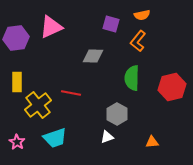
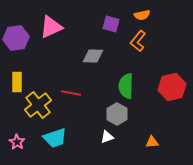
green semicircle: moved 6 px left, 8 px down
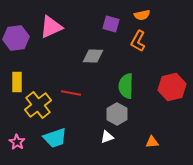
orange L-shape: rotated 10 degrees counterclockwise
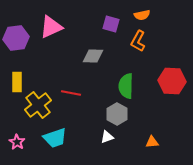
red hexagon: moved 6 px up; rotated 16 degrees clockwise
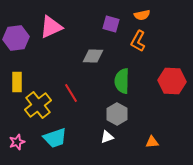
green semicircle: moved 4 px left, 5 px up
red line: rotated 48 degrees clockwise
pink star: rotated 21 degrees clockwise
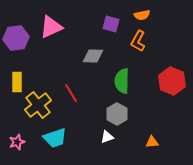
red hexagon: rotated 20 degrees clockwise
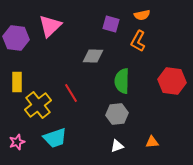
pink triangle: moved 1 px left, 1 px up; rotated 20 degrees counterclockwise
purple hexagon: rotated 15 degrees clockwise
red hexagon: rotated 16 degrees counterclockwise
gray hexagon: rotated 25 degrees clockwise
white triangle: moved 10 px right, 9 px down
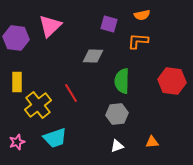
purple square: moved 2 px left
orange L-shape: rotated 65 degrees clockwise
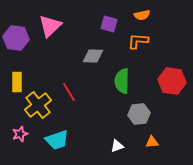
red line: moved 2 px left, 1 px up
gray hexagon: moved 22 px right
cyan trapezoid: moved 2 px right, 2 px down
pink star: moved 3 px right, 8 px up
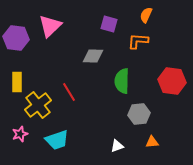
orange semicircle: moved 4 px right; rotated 126 degrees clockwise
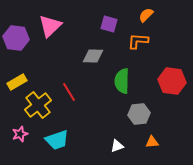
orange semicircle: rotated 21 degrees clockwise
yellow rectangle: rotated 60 degrees clockwise
